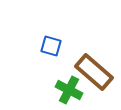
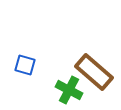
blue square: moved 26 px left, 19 px down
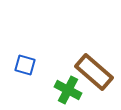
green cross: moved 1 px left
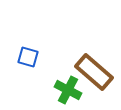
blue square: moved 3 px right, 8 px up
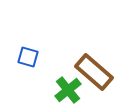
green cross: rotated 24 degrees clockwise
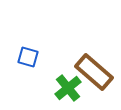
green cross: moved 2 px up
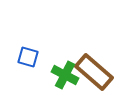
green cross: moved 3 px left, 13 px up; rotated 24 degrees counterclockwise
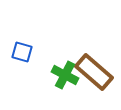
blue square: moved 6 px left, 5 px up
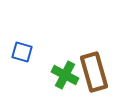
brown rectangle: rotated 33 degrees clockwise
